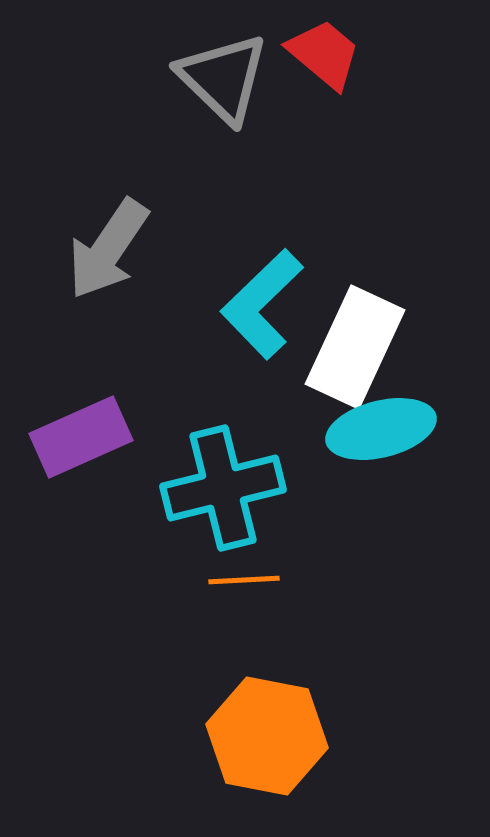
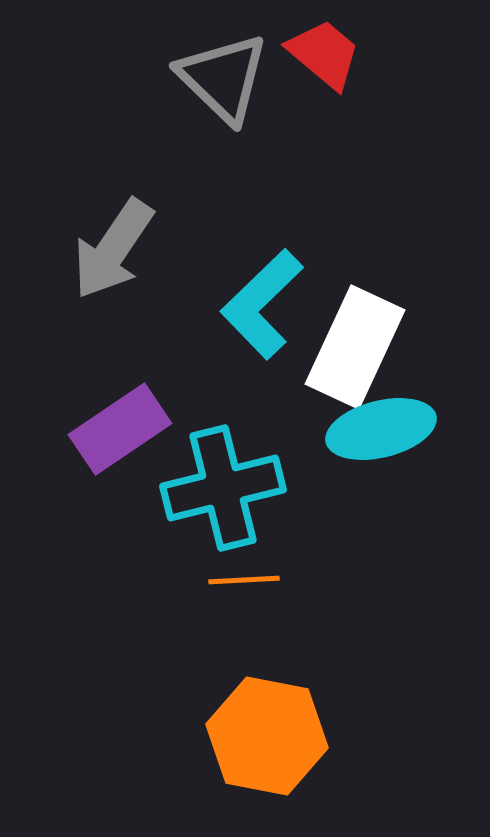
gray arrow: moved 5 px right
purple rectangle: moved 39 px right, 8 px up; rotated 10 degrees counterclockwise
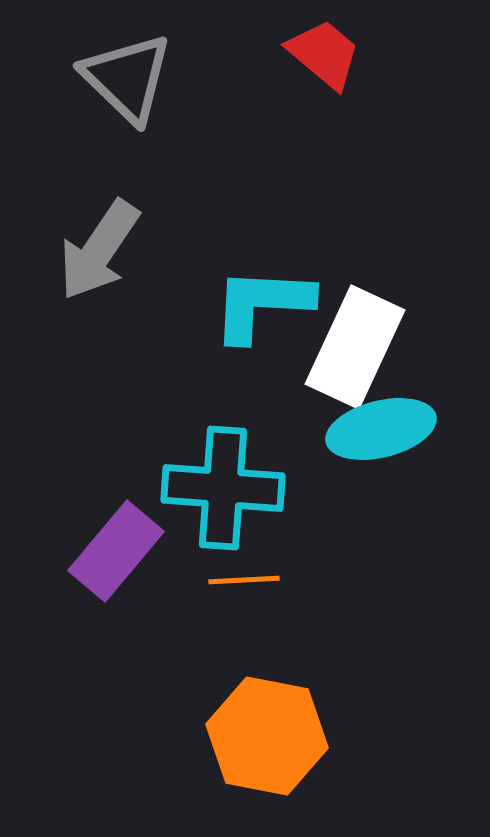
gray triangle: moved 96 px left
gray arrow: moved 14 px left, 1 px down
cyan L-shape: rotated 47 degrees clockwise
purple rectangle: moved 4 px left, 122 px down; rotated 16 degrees counterclockwise
cyan cross: rotated 18 degrees clockwise
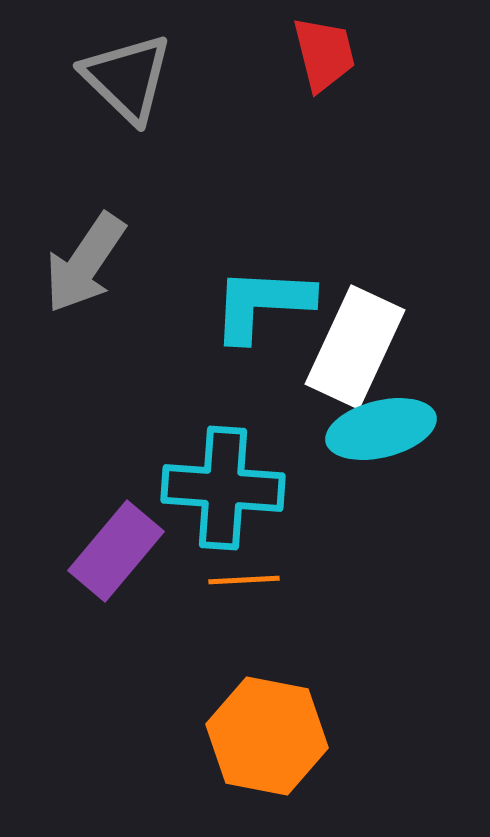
red trapezoid: rotated 36 degrees clockwise
gray arrow: moved 14 px left, 13 px down
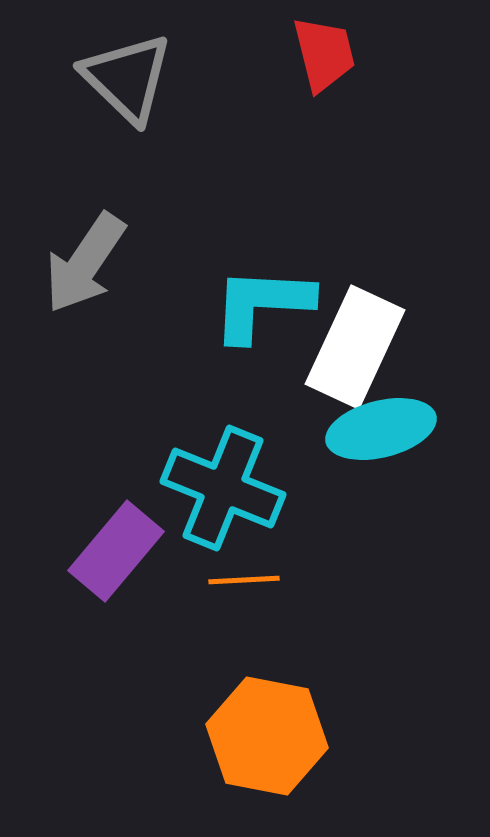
cyan cross: rotated 18 degrees clockwise
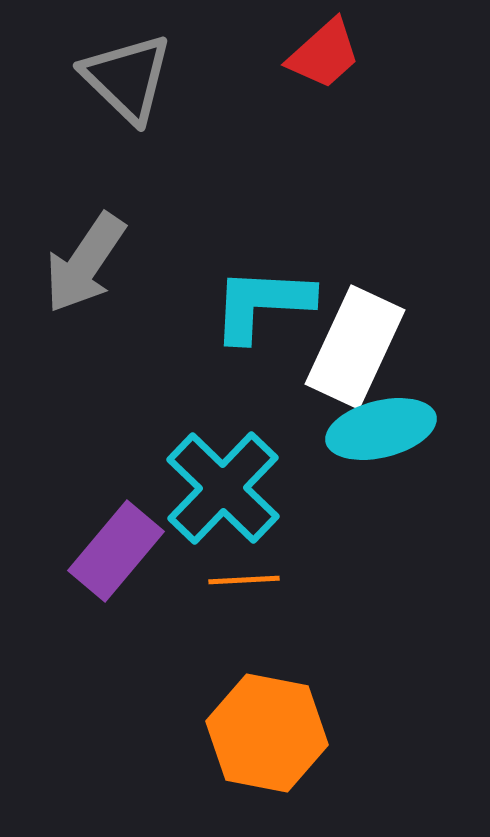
red trapezoid: rotated 62 degrees clockwise
cyan cross: rotated 22 degrees clockwise
orange hexagon: moved 3 px up
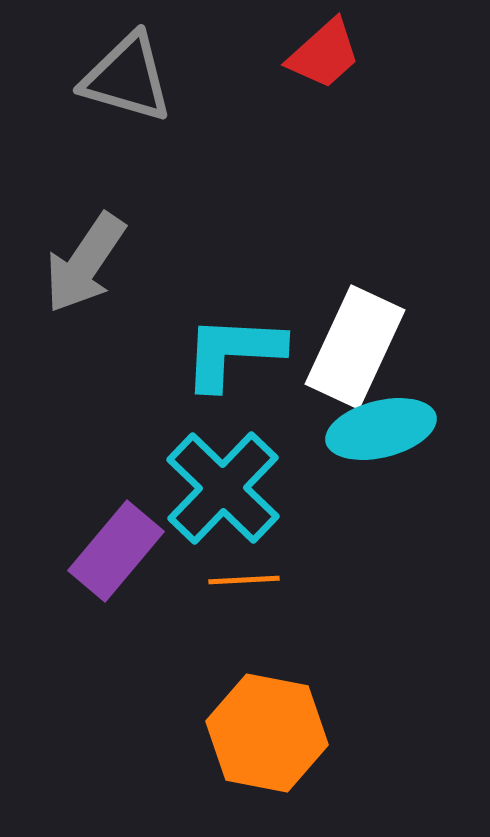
gray triangle: rotated 28 degrees counterclockwise
cyan L-shape: moved 29 px left, 48 px down
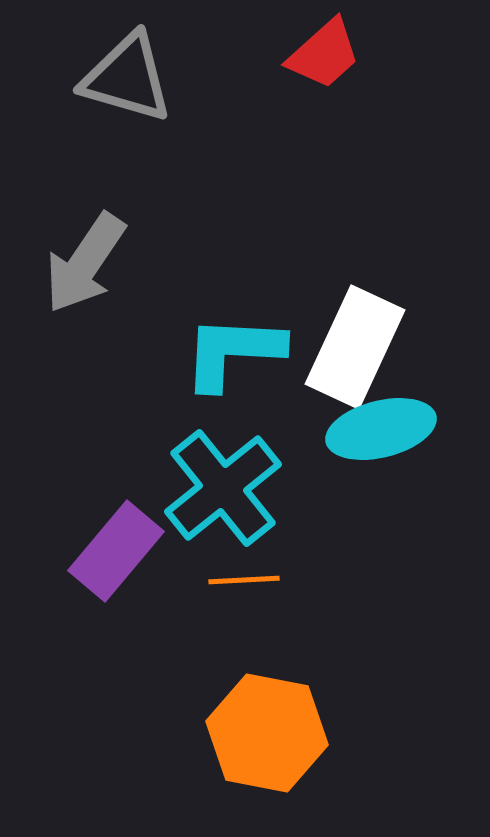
cyan cross: rotated 7 degrees clockwise
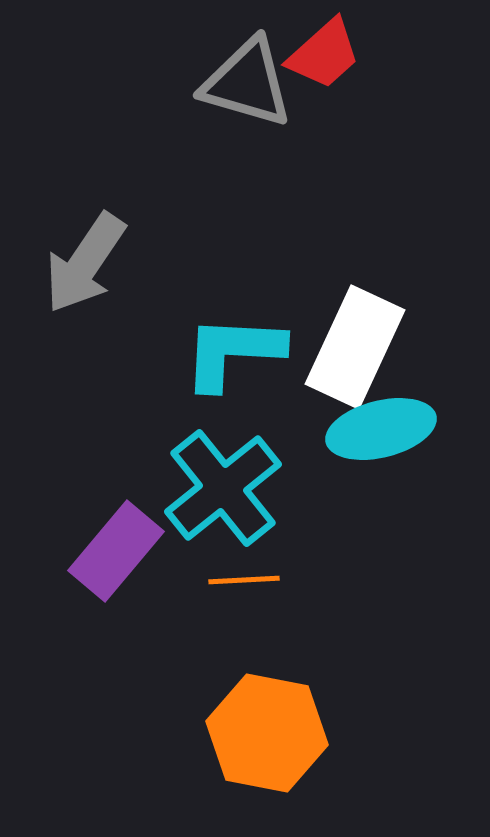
gray triangle: moved 120 px right, 5 px down
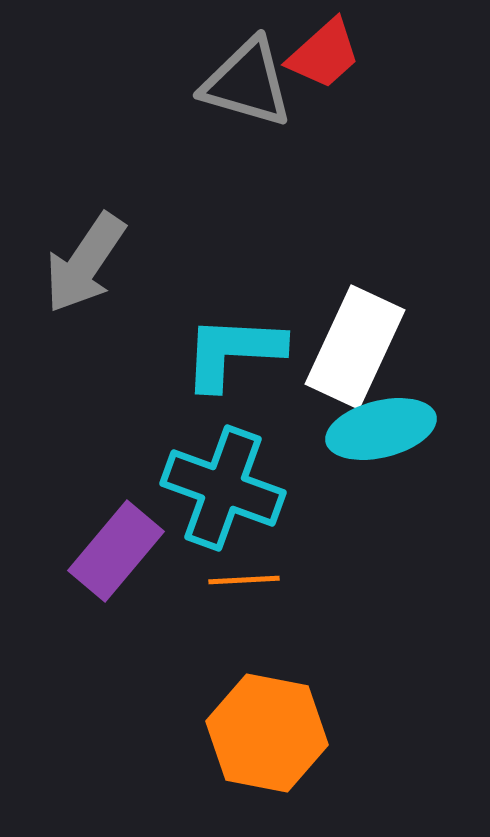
cyan cross: rotated 31 degrees counterclockwise
